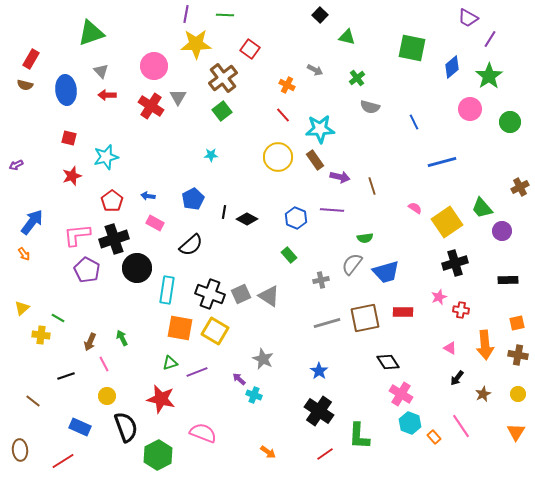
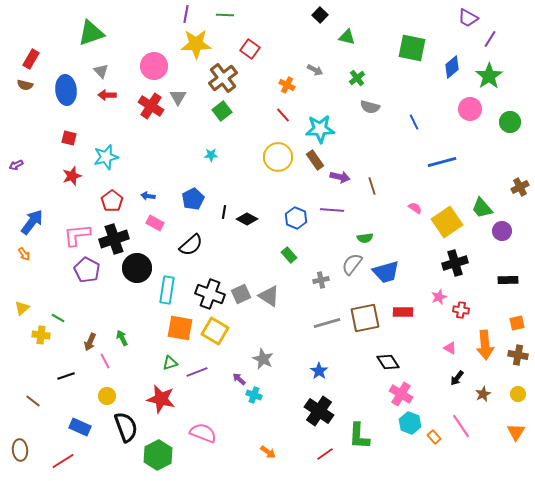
pink line at (104, 364): moved 1 px right, 3 px up
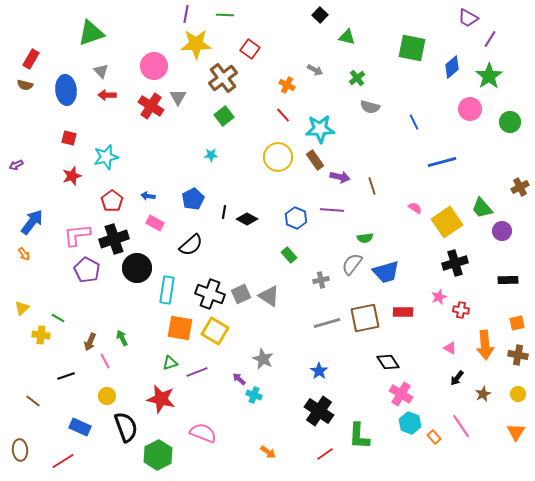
green square at (222, 111): moved 2 px right, 5 px down
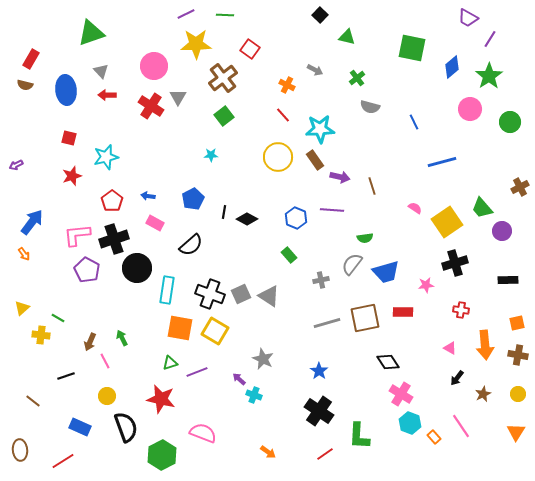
purple line at (186, 14): rotated 54 degrees clockwise
pink star at (439, 297): moved 13 px left, 12 px up; rotated 14 degrees clockwise
green hexagon at (158, 455): moved 4 px right
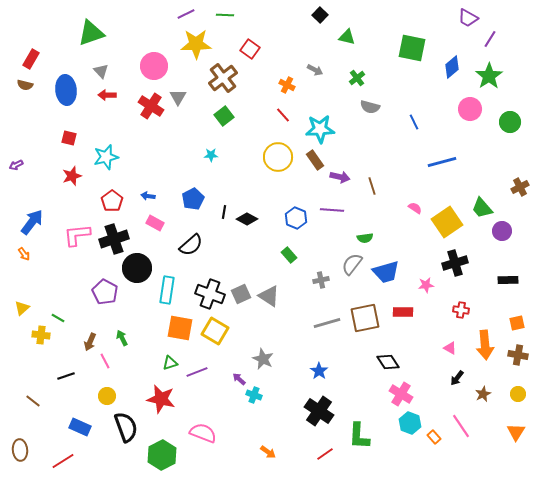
purple pentagon at (87, 270): moved 18 px right, 22 px down
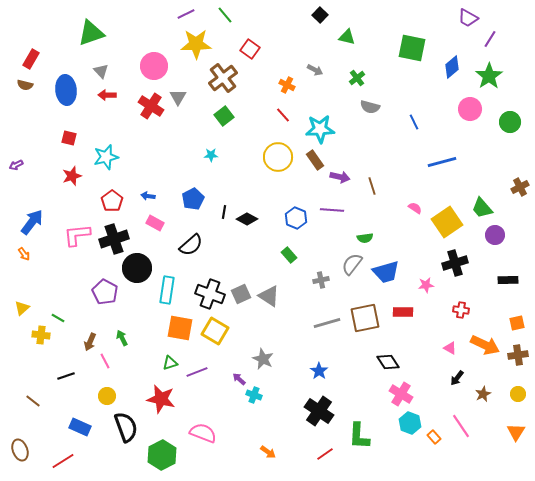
green line at (225, 15): rotated 48 degrees clockwise
purple circle at (502, 231): moved 7 px left, 4 px down
orange arrow at (485, 345): rotated 60 degrees counterclockwise
brown cross at (518, 355): rotated 18 degrees counterclockwise
brown ellipse at (20, 450): rotated 15 degrees counterclockwise
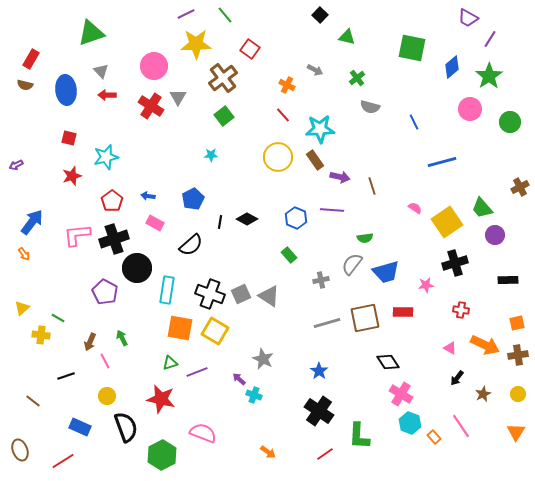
black line at (224, 212): moved 4 px left, 10 px down
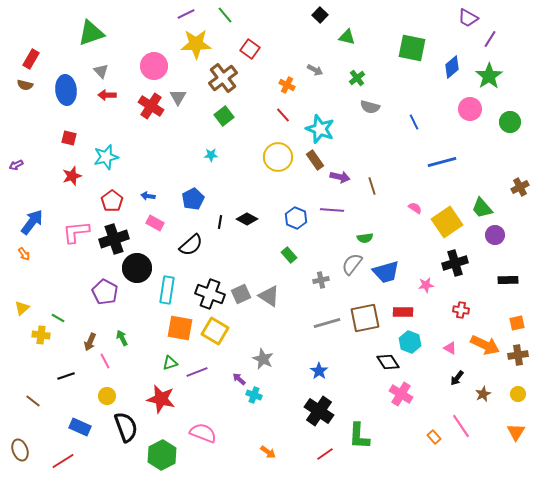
cyan star at (320, 129): rotated 24 degrees clockwise
pink L-shape at (77, 235): moved 1 px left, 3 px up
cyan hexagon at (410, 423): moved 81 px up
